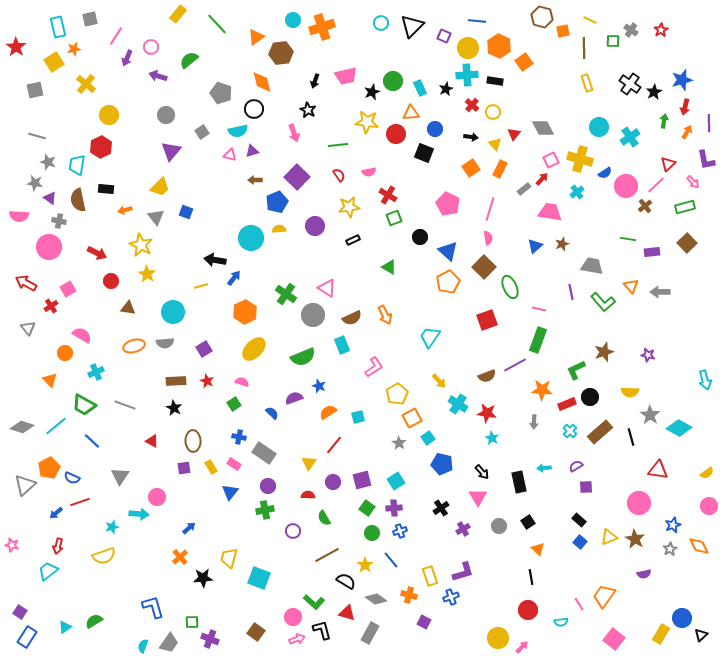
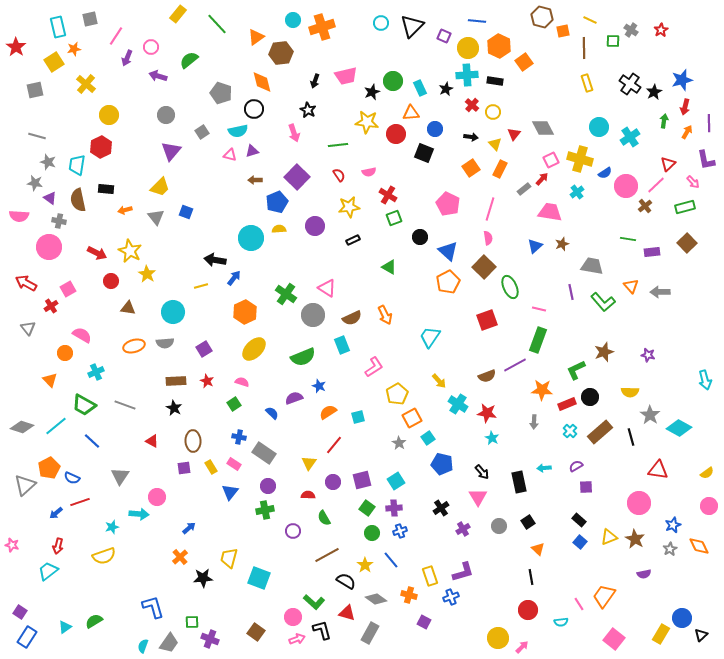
yellow star at (141, 245): moved 11 px left, 6 px down
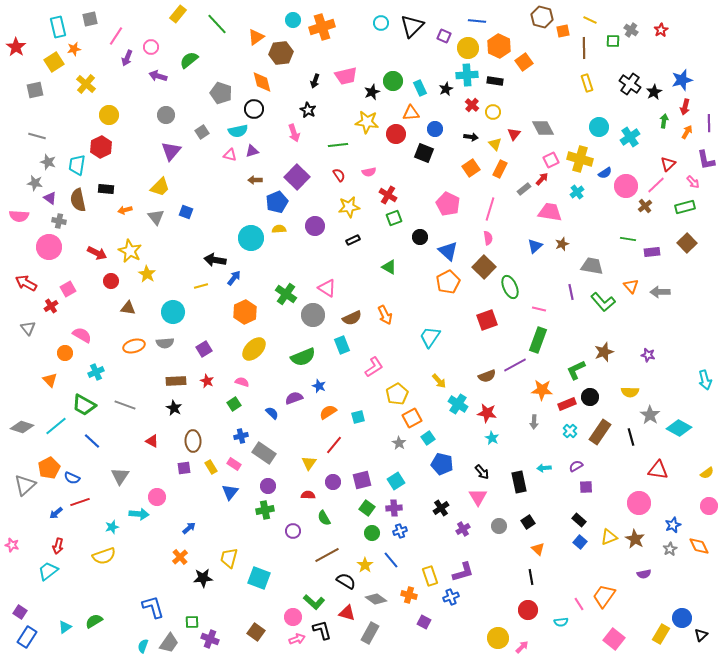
brown rectangle at (600, 432): rotated 15 degrees counterclockwise
blue cross at (239, 437): moved 2 px right, 1 px up; rotated 24 degrees counterclockwise
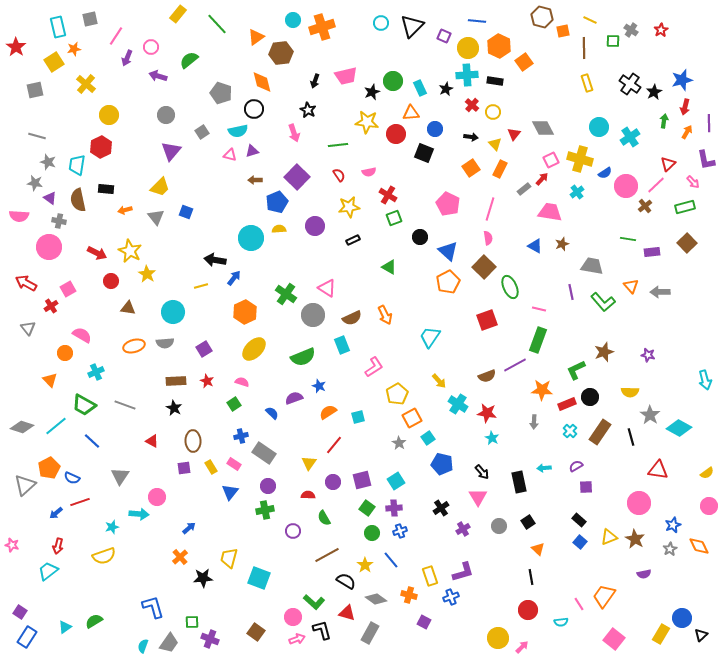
blue triangle at (535, 246): rotated 49 degrees counterclockwise
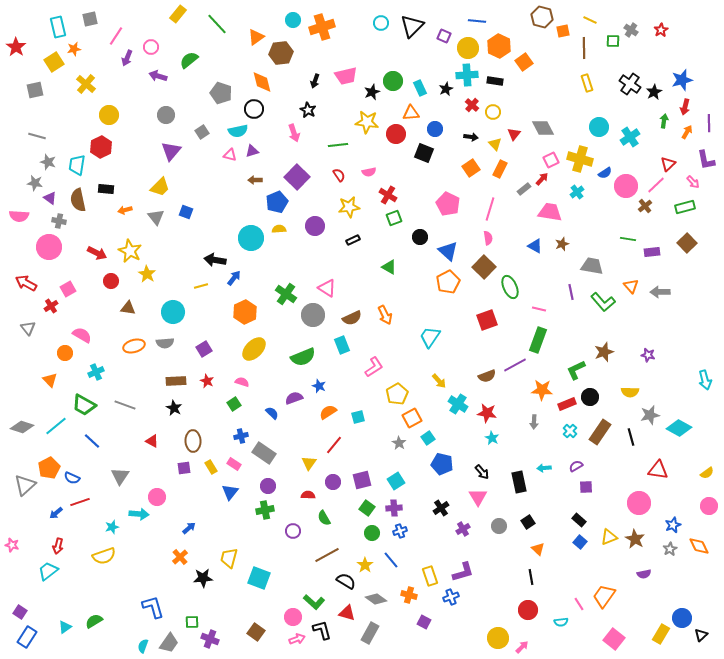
gray star at (650, 415): rotated 24 degrees clockwise
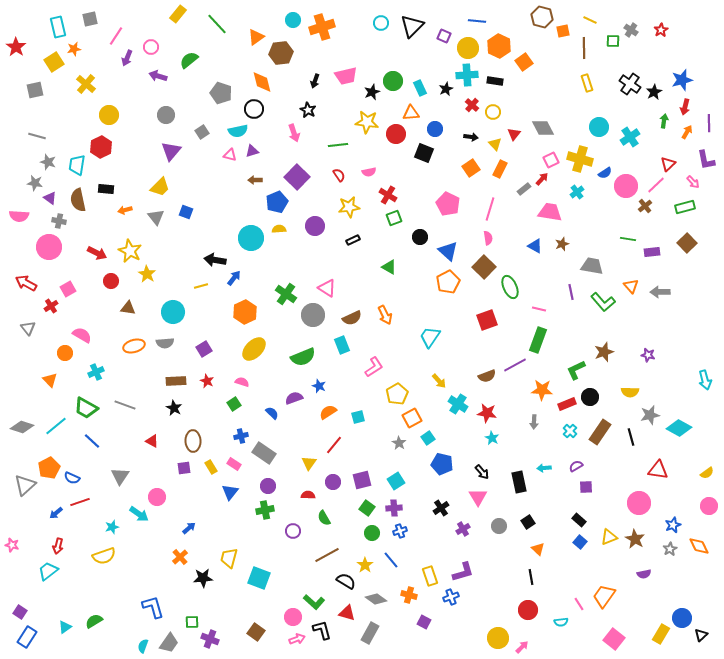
green trapezoid at (84, 405): moved 2 px right, 3 px down
cyan arrow at (139, 514): rotated 30 degrees clockwise
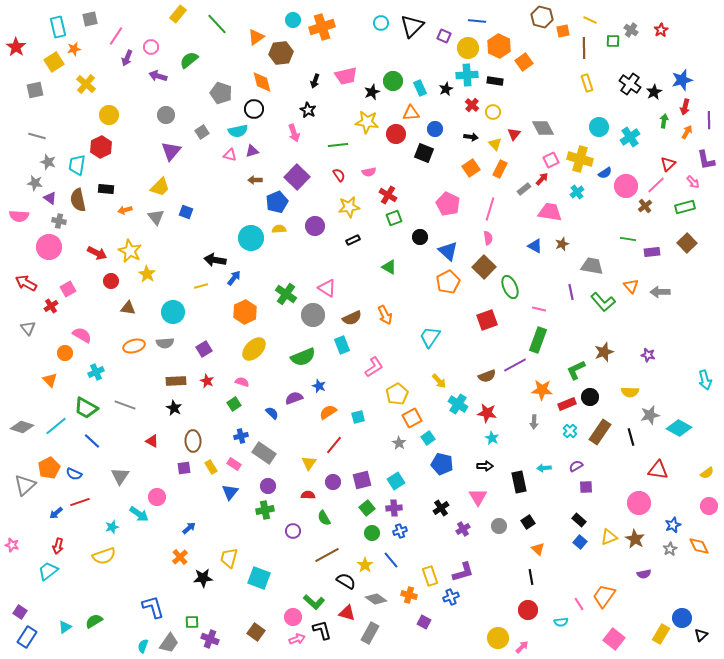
purple line at (709, 123): moved 3 px up
black arrow at (482, 472): moved 3 px right, 6 px up; rotated 49 degrees counterclockwise
blue semicircle at (72, 478): moved 2 px right, 4 px up
green square at (367, 508): rotated 14 degrees clockwise
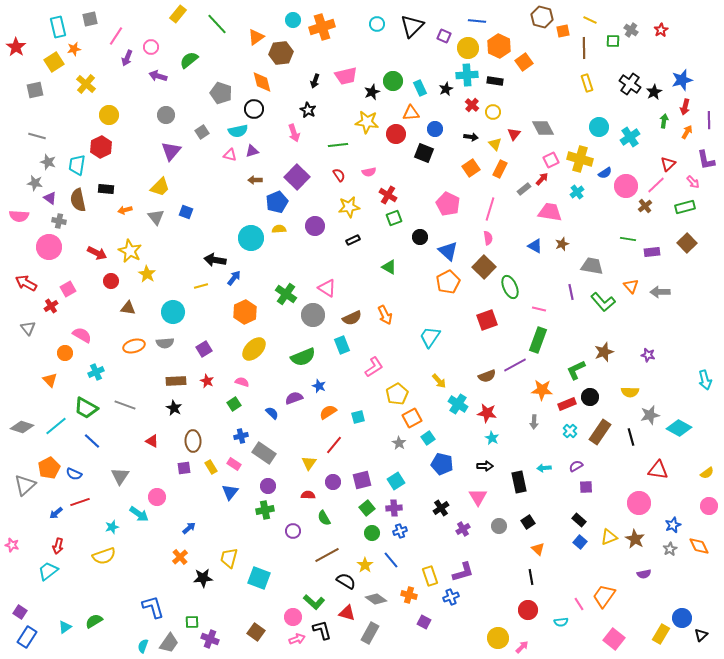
cyan circle at (381, 23): moved 4 px left, 1 px down
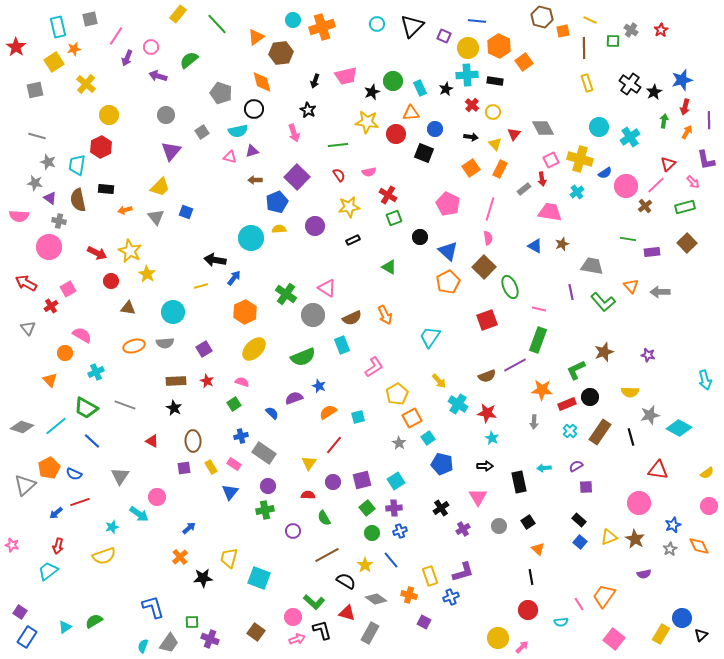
pink triangle at (230, 155): moved 2 px down
red arrow at (542, 179): rotated 128 degrees clockwise
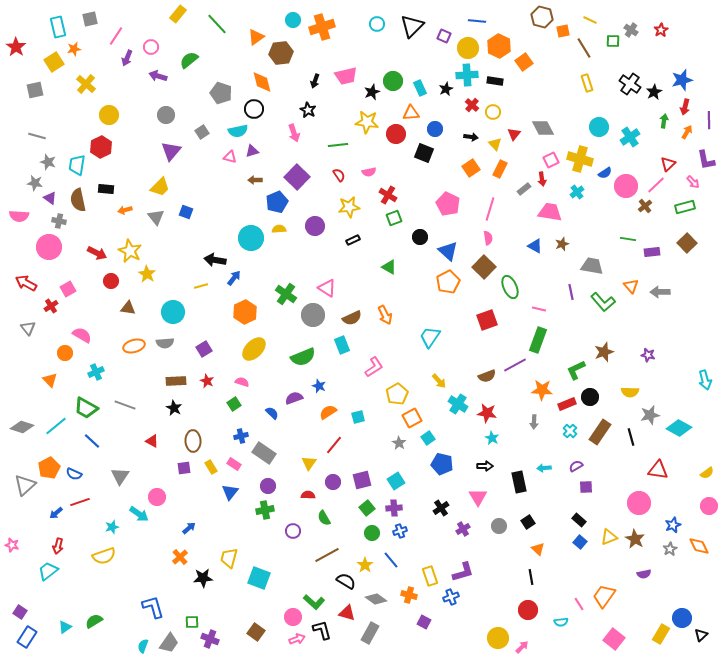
brown line at (584, 48): rotated 30 degrees counterclockwise
